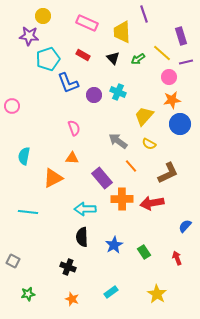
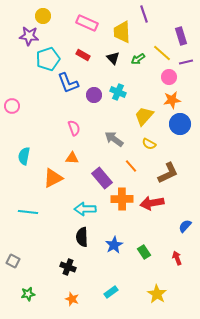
gray arrow at (118, 141): moved 4 px left, 2 px up
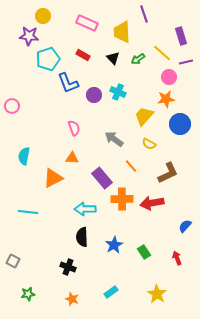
orange star at (172, 100): moved 6 px left, 1 px up
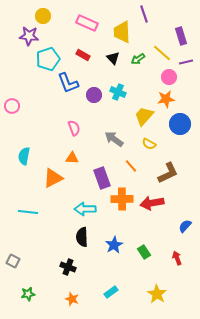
purple rectangle at (102, 178): rotated 20 degrees clockwise
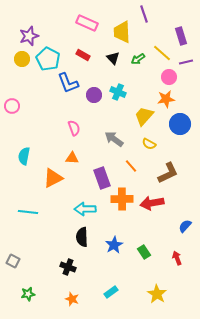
yellow circle at (43, 16): moved 21 px left, 43 px down
purple star at (29, 36): rotated 24 degrees counterclockwise
cyan pentagon at (48, 59): rotated 25 degrees counterclockwise
